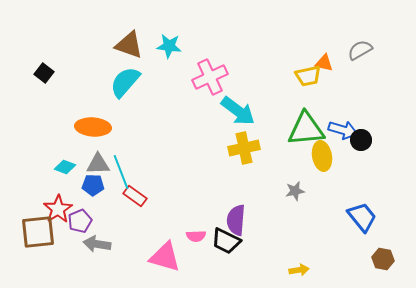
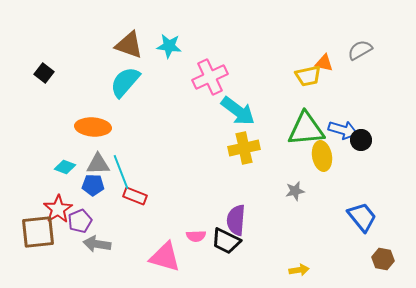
red rectangle: rotated 15 degrees counterclockwise
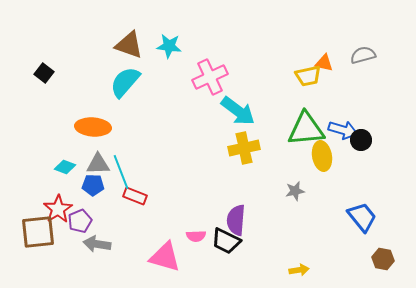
gray semicircle: moved 3 px right, 5 px down; rotated 15 degrees clockwise
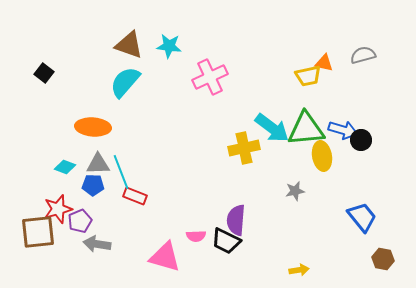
cyan arrow: moved 34 px right, 17 px down
red star: rotated 16 degrees clockwise
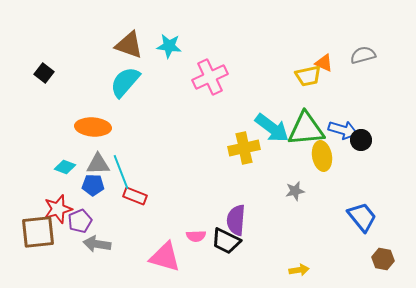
orange triangle: rotated 12 degrees clockwise
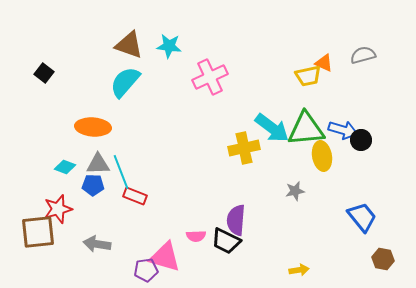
purple pentagon: moved 66 px right, 49 px down; rotated 15 degrees clockwise
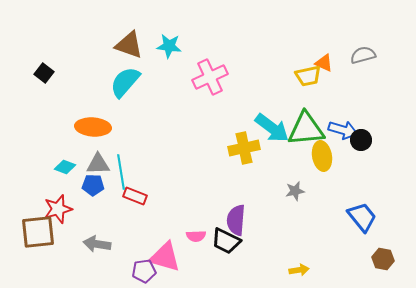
cyan line: rotated 12 degrees clockwise
purple pentagon: moved 2 px left, 1 px down
